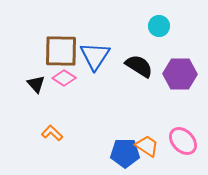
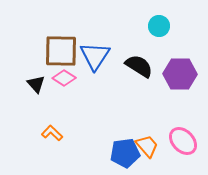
orange trapezoid: rotated 15 degrees clockwise
blue pentagon: rotated 8 degrees counterclockwise
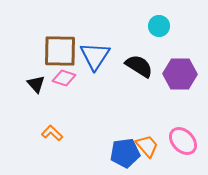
brown square: moved 1 px left
pink diamond: rotated 15 degrees counterclockwise
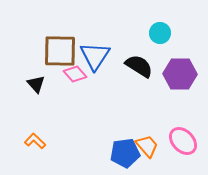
cyan circle: moved 1 px right, 7 px down
pink diamond: moved 11 px right, 4 px up; rotated 30 degrees clockwise
orange L-shape: moved 17 px left, 8 px down
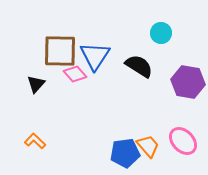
cyan circle: moved 1 px right
purple hexagon: moved 8 px right, 8 px down; rotated 8 degrees clockwise
black triangle: rotated 24 degrees clockwise
orange trapezoid: moved 1 px right
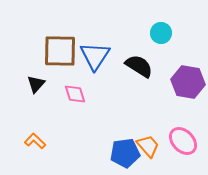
pink diamond: moved 20 px down; rotated 25 degrees clockwise
